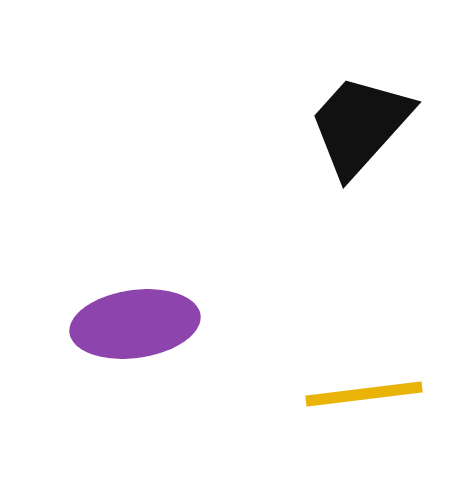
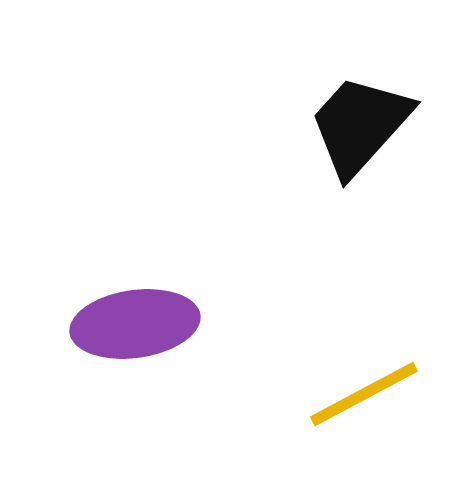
yellow line: rotated 21 degrees counterclockwise
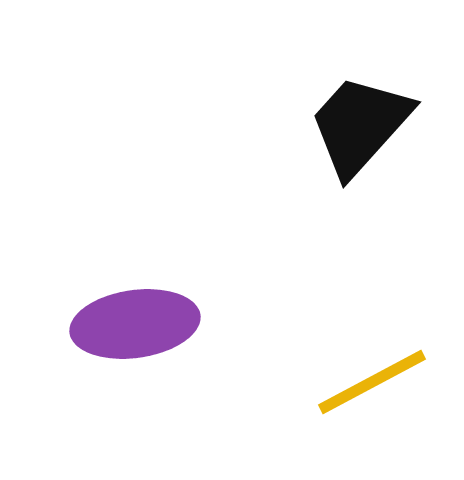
yellow line: moved 8 px right, 12 px up
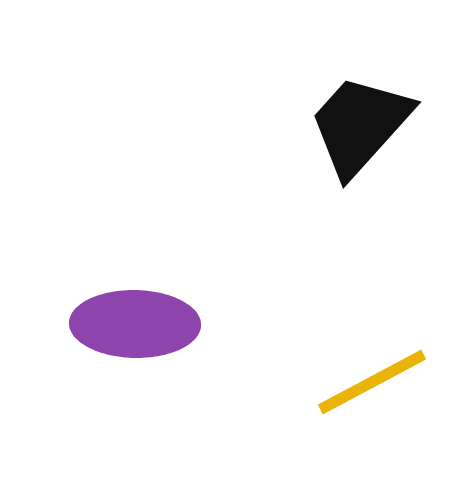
purple ellipse: rotated 9 degrees clockwise
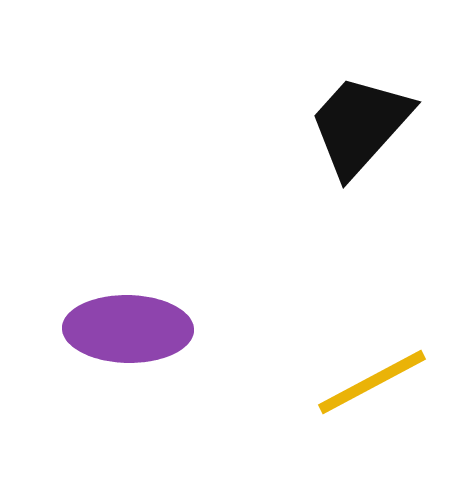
purple ellipse: moved 7 px left, 5 px down
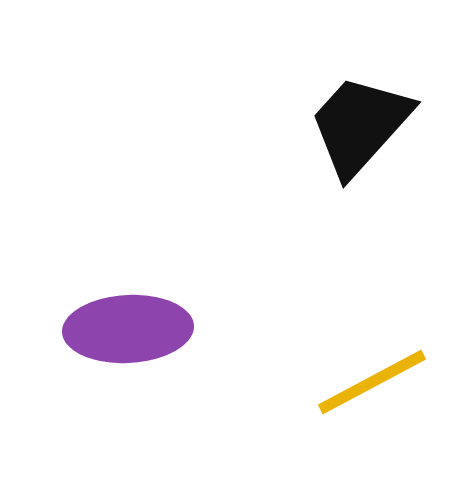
purple ellipse: rotated 4 degrees counterclockwise
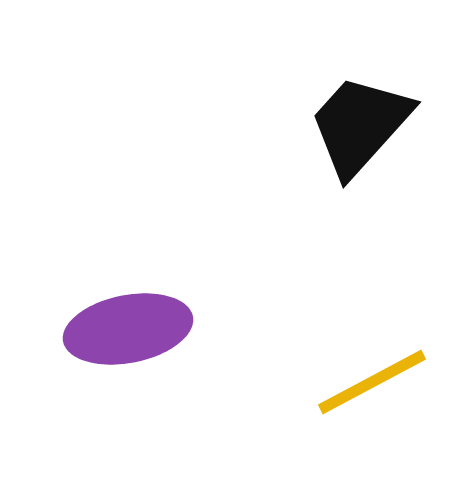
purple ellipse: rotated 8 degrees counterclockwise
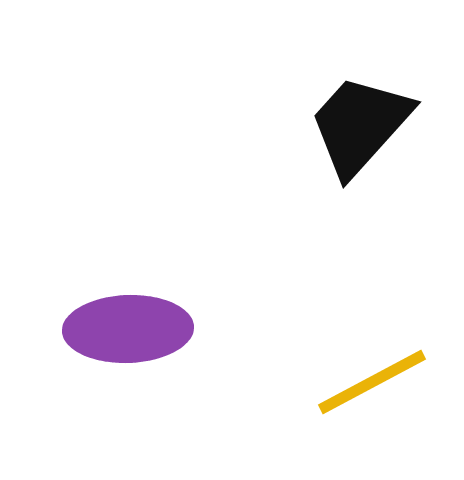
purple ellipse: rotated 9 degrees clockwise
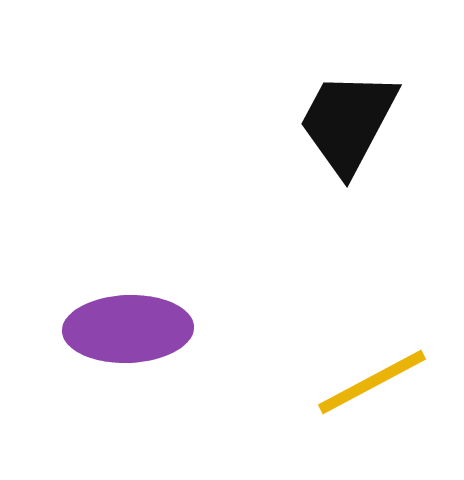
black trapezoid: moved 12 px left, 3 px up; rotated 14 degrees counterclockwise
